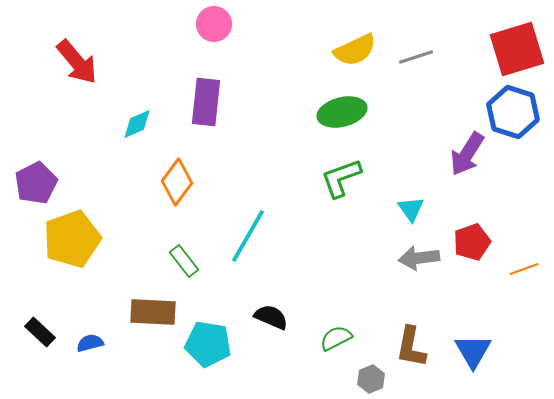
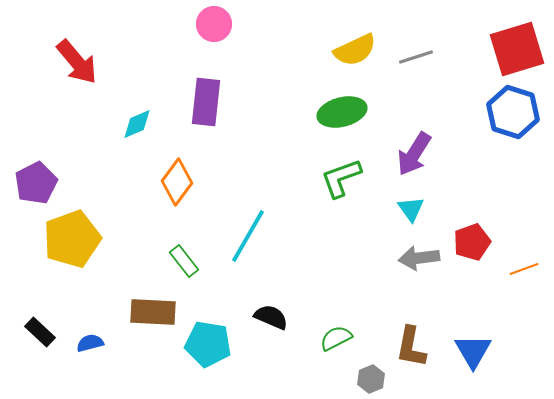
purple arrow: moved 53 px left
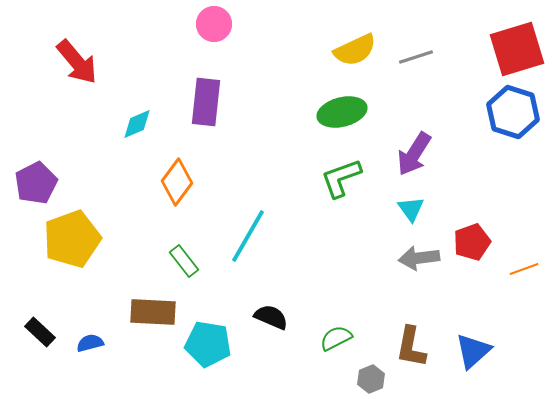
blue triangle: rotated 18 degrees clockwise
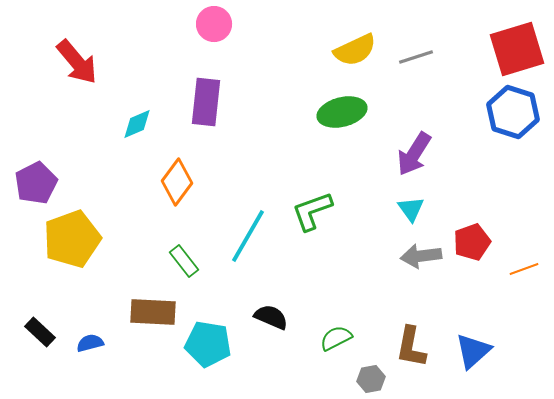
green L-shape: moved 29 px left, 33 px down
gray arrow: moved 2 px right, 2 px up
gray hexagon: rotated 12 degrees clockwise
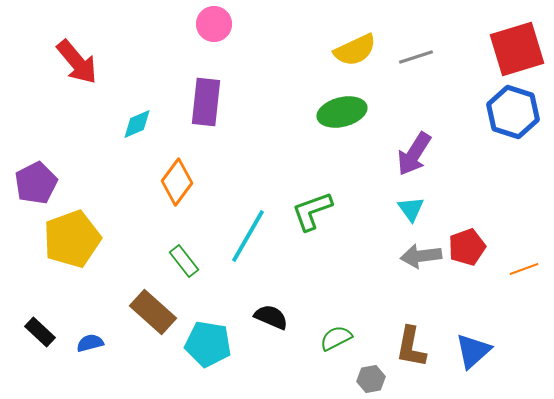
red pentagon: moved 5 px left, 5 px down
brown rectangle: rotated 39 degrees clockwise
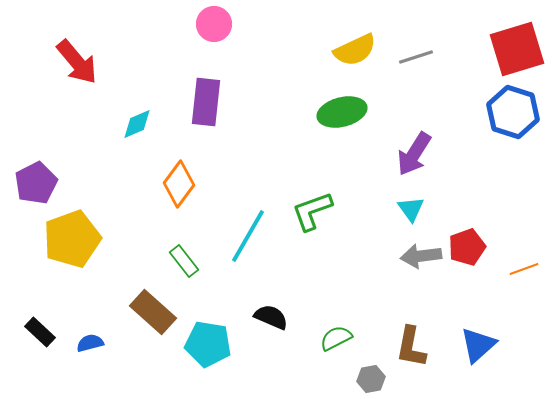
orange diamond: moved 2 px right, 2 px down
blue triangle: moved 5 px right, 6 px up
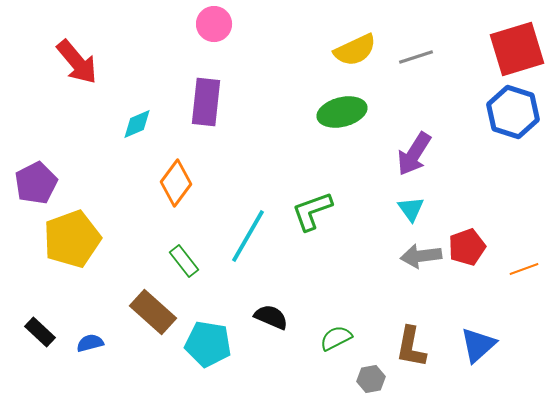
orange diamond: moved 3 px left, 1 px up
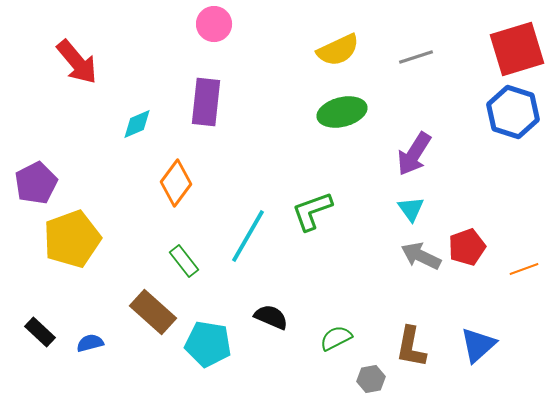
yellow semicircle: moved 17 px left
gray arrow: rotated 33 degrees clockwise
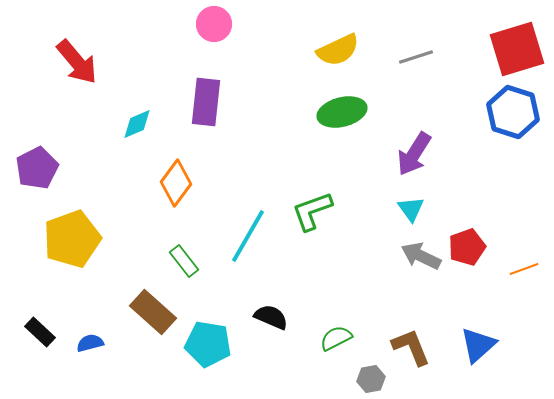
purple pentagon: moved 1 px right, 15 px up
brown L-shape: rotated 147 degrees clockwise
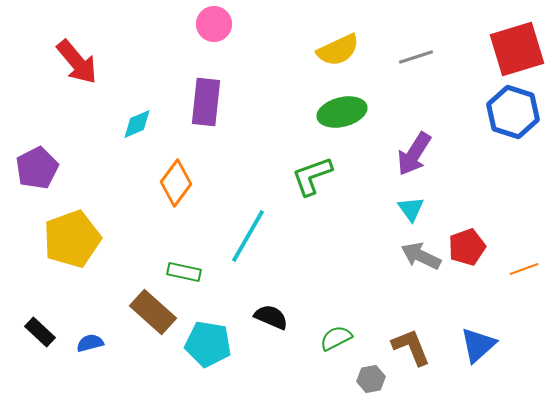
green L-shape: moved 35 px up
green rectangle: moved 11 px down; rotated 40 degrees counterclockwise
